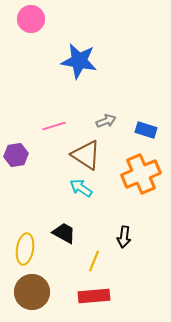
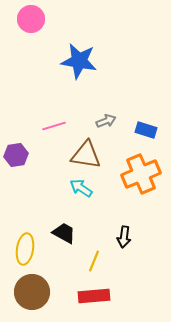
brown triangle: rotated 24 degrees counterclockwise
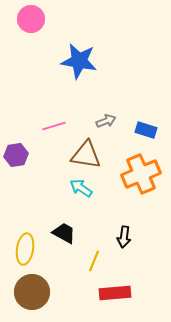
red rectangle: moved 21 px right, 3 px up
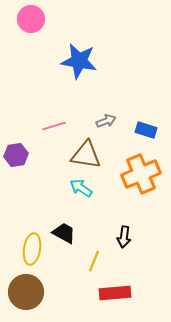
yellow ellipse: moved 7 px right
brown circle: moved 6 px left
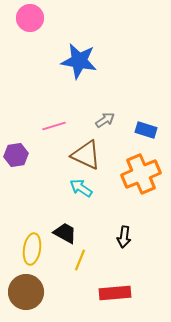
pink circle: moved 1 px left, 1 px up
gray arrow: moved 1 px left, 1 px up; rotated 12 degrees counterclockwise
brown triangle: rotated 16 degrees clockwise
black trapezoid: moved 1 px right
yellow line: moved 14 px left, 1 px up
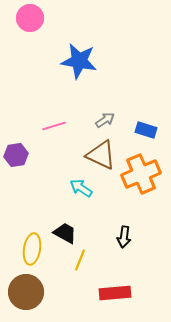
brown triangle: moved 15 px right
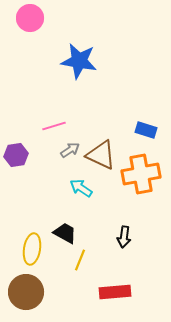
gray arrow: moved 35 px left, 30 px down
orange cross: rotated 12 degrees clockwise
red rectangle: moved 1 px up
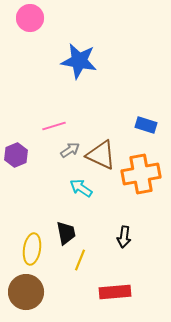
blue rectangle: moved 5 px up
purple hexagon: rotated 15 degrees counterclockwise
black trapezoid: moved 1 px right; rotated 50 degrees clockwise
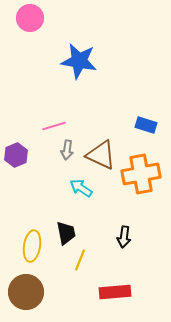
gray arrow: moved 3 px left; rotated 132 degrees clockwise
yellow ellipse: moved 3 px up
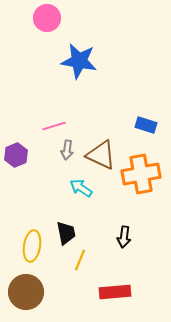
pink circle: moved 17 px right
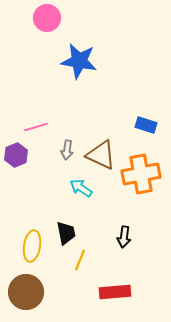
pink line: moved 18 px left, 1 px down
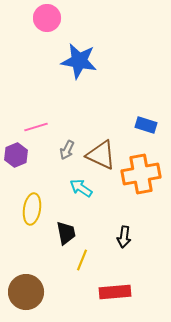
gray arrow: rotated 18 degrees clockwise
yellow ellipse: moved 37 px up
yellow line: moved 2 px right
